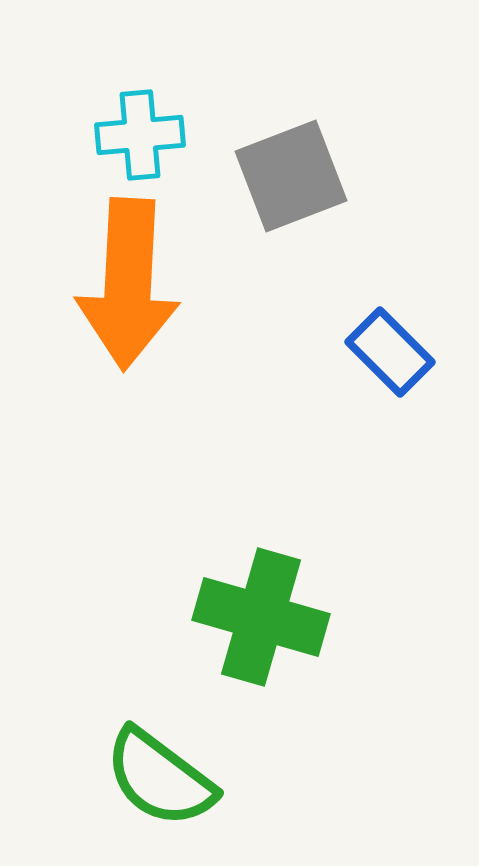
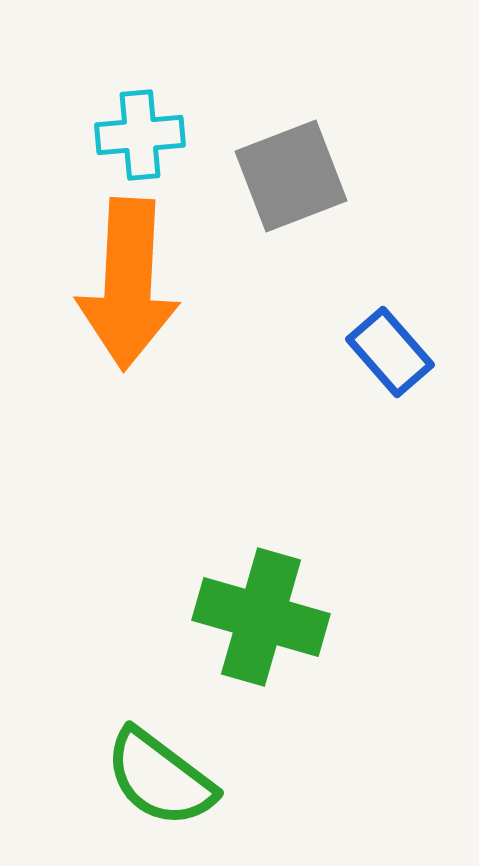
blue rectangle: rotated 4 degrees clockwise
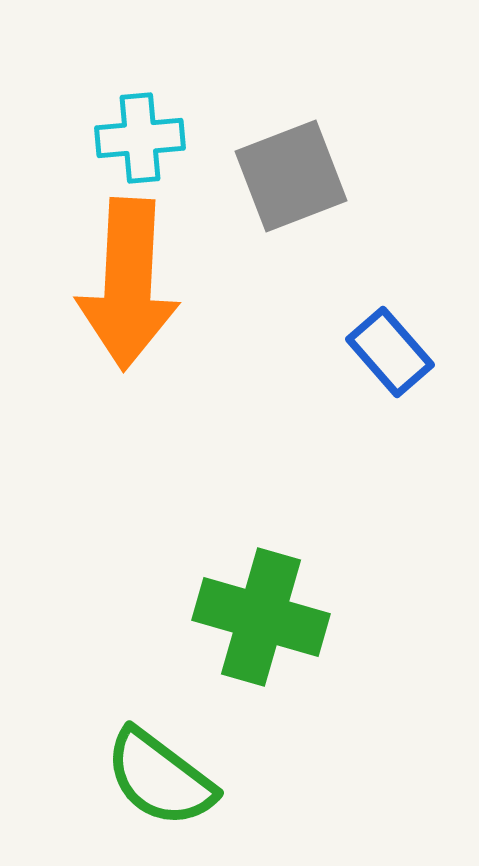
cyan cross: moved 3 px down
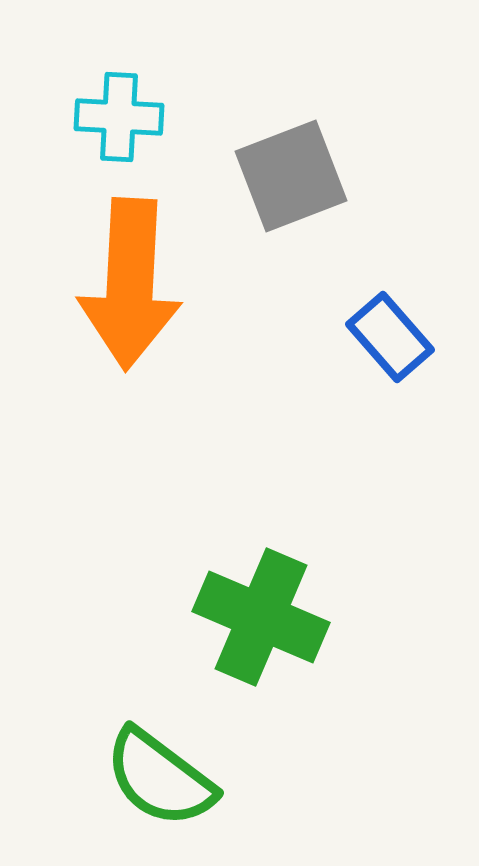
cyan cross: moved 21 px left, 21 px up; rotated 8 degrees clockwise
orange arrow: moved 2 px right
blue rectangle: moved 15 px up
green cross: rotated 7 degrees clockwise
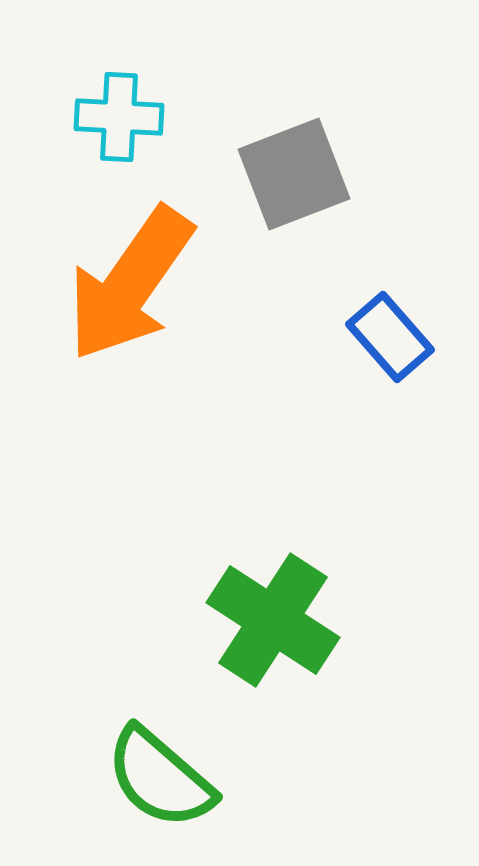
gray square: moved 3 px right, 2 px up
orange arrow: rotated 32 degrees clockwise
green cross: moved 12 px right, 3 px down; rotated 10 degrees clockwise
green semicircle: rotated 4 degrees clockwise
